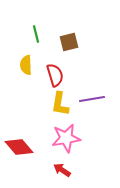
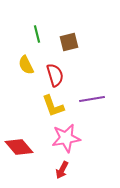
green line: moved 1 px right
yellow semicircle: rotated 24 degrees counterclockwise
yellow L-shape: moved 7 px left, 2 px down; rotated 30 degrees counterclockwise
red arrow: rotated 96 degrees counterclockwise
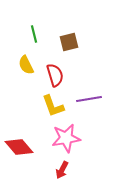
green line: moved 3 px left
purple line: moved 3 px left
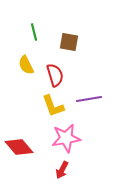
green line: moved 2 px up
brown square: rotated 24 degrees clockwise
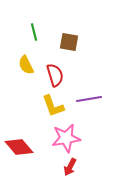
red arrow: moved 8 px right, 3 px up
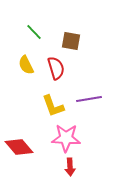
green line: rotated 30 degrees counterclockwise
brown square: moved 2 px right, 1 px up
red semicircle: moved 1 px right, 7 px up
pink star: rotated 12 degrees clockwise
red arrow: rotated 30 degrees counterclockwise
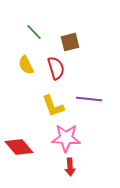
brown square: moved 1 px left, 1 px down; rotated 24 degrees counterclockwise
purple line: rotated 15 degrees clockwise
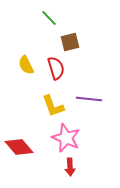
green line: moved 15 px right, 14 px up
pink star: rotated 20 degrees clockwise
